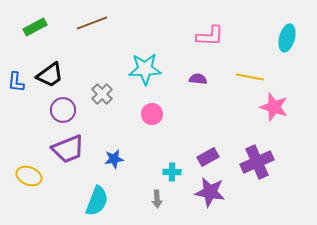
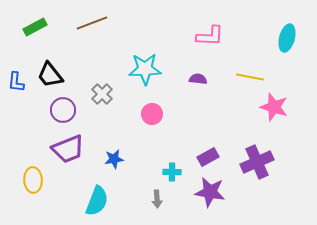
black trapezoid: rotated 88 degrees clockwise
yellow ellipse: moved 4 px right, 4 px down; rotated 65 degrees clockwise
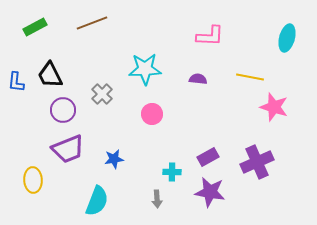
black trapezoid: rotated 12 degrees clockwise
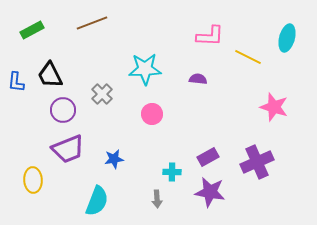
green rectangle: moved 3 px left, 3 px down
yellow line: moved 2 px left, 20 px up; rotated 16 degrees clockwise
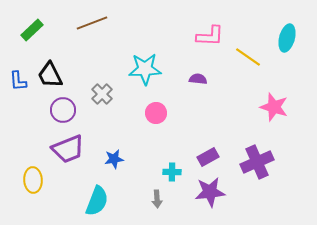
green rectangle: rotated 15 degrees counterclockwise
yellow line: rotated 8 degrees clockwise
blue L-shape: moved 2 px right, 1 px up; rotated 10 degrees counterclockwise
pink circle: moved 4 px right, 1 px up
purple star: rotated 16 degrees counterclockwise
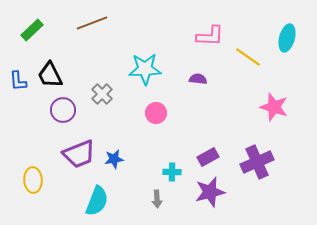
purple trapezoid: moved 11 px right, 5 px down
purple star: rotated 8 degrees counterclockwise
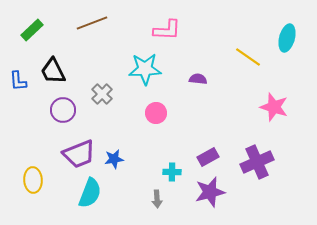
pink L-shape: moved 43 px left, 6 px up
black trapezoid: moved 3 px right, 4 px up
cyan semicircle: moved 7 px left, 8 px up
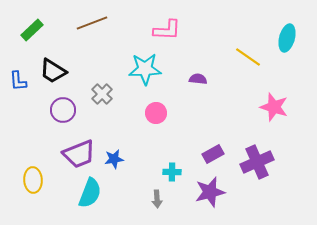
black trapezoid: rotated 32 degrees counterclockwise
purple rectangle: moved 5 px right, 3 px up
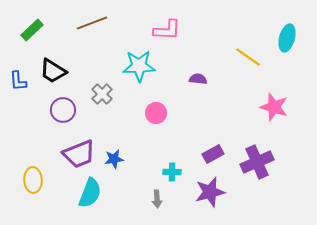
cyan star: moved 6 px left, 3 px up
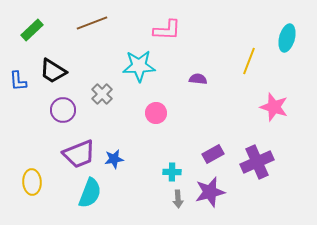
yellow line: moved 1 px right, 4 px down; rotated 76 degrees clockwise
yellow ellipse: moved 1 px left, 2 px down
gray arrow: moved 21 px right
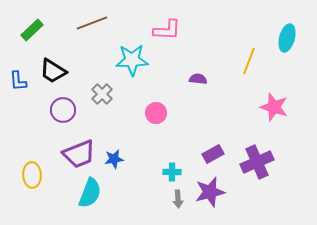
cyan star: moved 7 px left, 6 px up
yellow ellipse: moved 7 px up
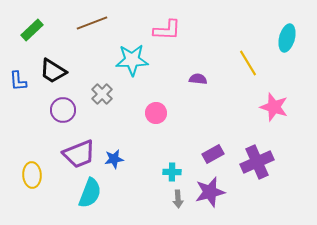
yellow line: moved 1 px left, 2 px down; rotated 52 degrees counterclockwise
